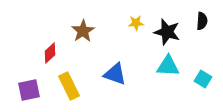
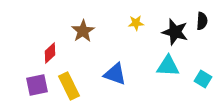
black star: moved 8 px right
purple square: moved 8 px right, 5 px up
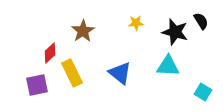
black semicircle: moved 1 px left; rotated 36 degrees counterclockwise
blue triangle: moved 5 px right, 1 px up; rotated 20 degrees clockwise
cyan square: moved 13 px down
yellow rectangle: moved 3 px right, 13 px up
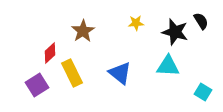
purple square: rotated 20 degrees counterclockwise
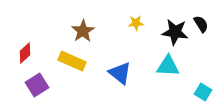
black semicircle: moved 3 px down
black star: rotated 8 degrees counterclockwise
red diamond: moved 25 px left
yellow rectangle: moved 12 px up; rotated 40 degrees counterclockwise
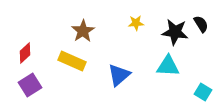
blue triangle: moved 1 px left, 2 px down; rotated 40 degrees clockwise
purple square: moved 7 px left
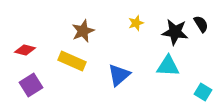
yellow star: rotated 14 degrees counterclockwise
brown star: rotated 10 degrees clockwise
red diamond: moved 3 px up; rotated 55 degrees clockwise
purple square: moved 1 px right
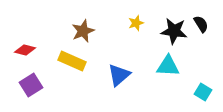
black star: moved 1 px left, 1 px up
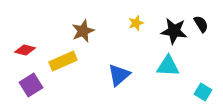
yellow rectangle: moved 9 px left; rotated 48 degrees counterclockwise
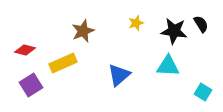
yellow rectangle: moved 2 px down
